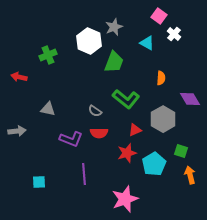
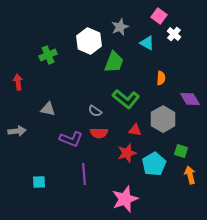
gray star: moved 6 px right
red arrow: moved 1 px left, 5 px down; rotated 70 degrees clockwise
red triangle: rotated 32 degrees clockwise
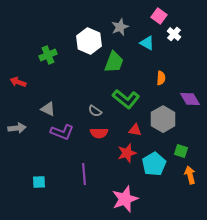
red arrow: rotated 63 degrees counterclockwise
gray triangle: rotated 14 degrees clockwise
gray arrow: moved 3 px up
purple L-shape: moved 9 px left, 7 px up
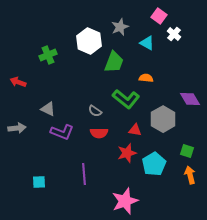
orange semicircle: moved 15 px left; rotated 88 degrees counterclockwise
green square: moved 6 px right
pink star: moved 2 px down
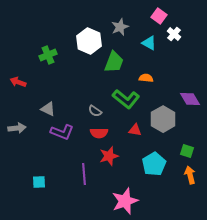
cyan triangle: moved 2 px right
red star: moved 18 px left, 3 px down
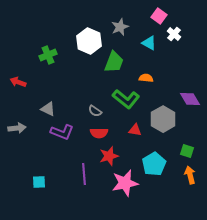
pink star: moved 18 px up; rotated 8 degrees clockwise
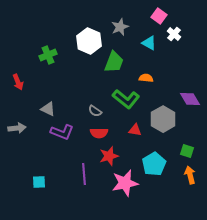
red arrow: rotated 133 degrees counterclockwise
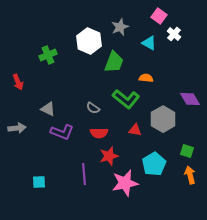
gray semicircle: moved 2 px left, 3 px up
